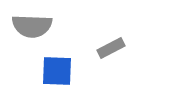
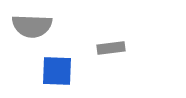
gray rectangle: rotated 20 degrees clockwise
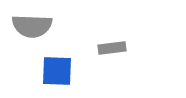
gray rectangle: moved 1 px right
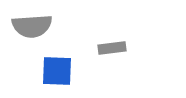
gray semicircle: rotated 6 degrees counterclockwise
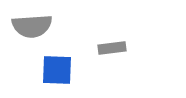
blue square: moved 1 px up
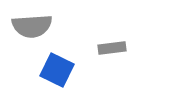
blue square: rotated 24 degrees clockwise
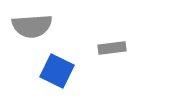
blue square: moved 1 px down
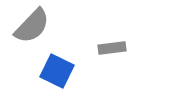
gray semicircle: rotated 42 degrees counterclockwise
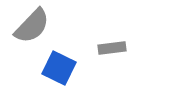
blue square: moved 2 px right, 3 px up
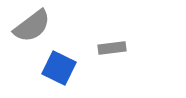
gray semicircle: rotated 9 degrees clockwise
